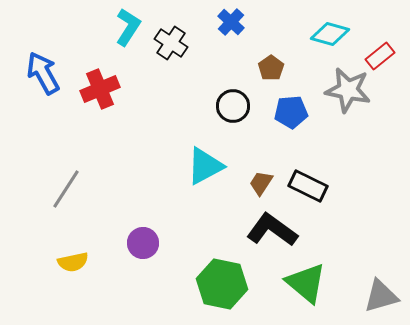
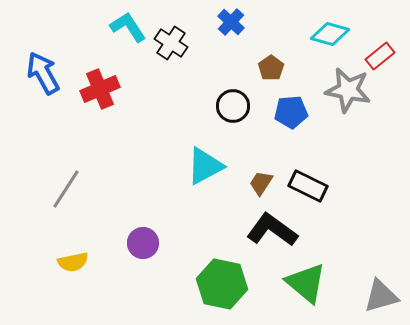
cyan L-shape: rotated 66 degrees counterclockwise
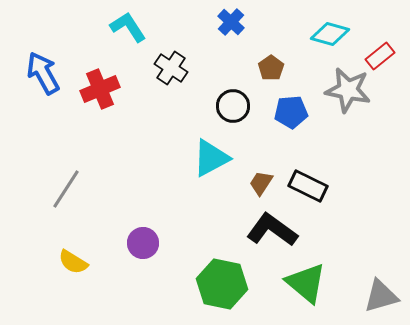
black cross: moved 25 px down
cyan triangle: moved 6 px right, 8 px up
yellow semicircle: rotated 44 degrees clockwise
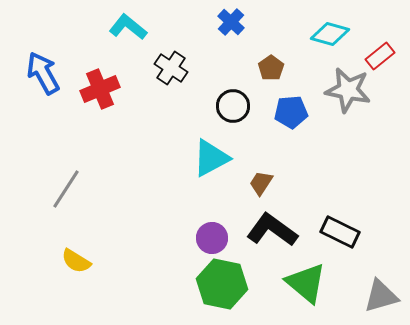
cyan L-shape: rotated 18 degrees counterclockwise
black rectangle: moved 32 px right, 46 px down
purple circle: moved 69 px right, 5 px up
yellow semicircle: moved 3 px right, 1 px up
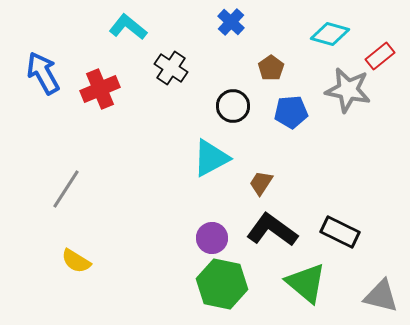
gray triangle: rotated 30 degrees clockwise
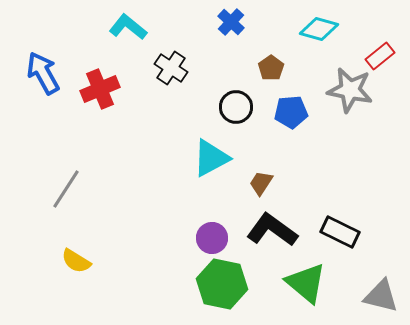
cyan diamond: moved 11 px left, 5 px up
gray star: moved 2 px right
black circle: moved 3 px right, 1 px down
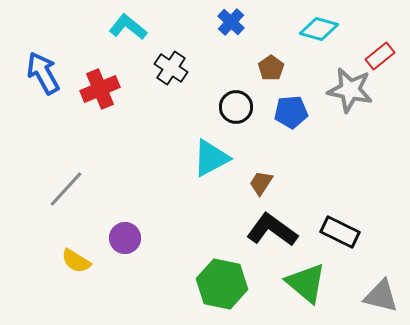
gray line: rotated 9 degrees clockwise
purple circle: moved 87 px left
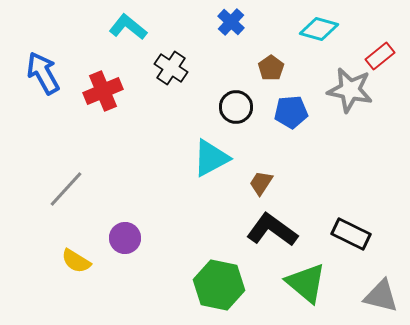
red cross: moved 3 px right, 2 px down
black rectangle: moved 11 px right, 2 px down
green hexagon: moved 3 px left, 1 px down
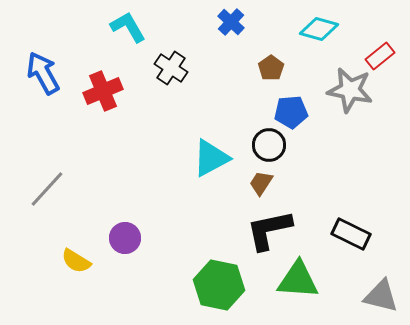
cyan L-shape: rotated 21 degrees clockwise
black circle: moved 33 px right, 38 px down
gray line: moved 19 px left
black L-shape: moved 3 px left; rotated 48 degrees counterclockwise
green triangle: moved 8 px left, 3 px up; rotated 36 degrees counterclockwise
